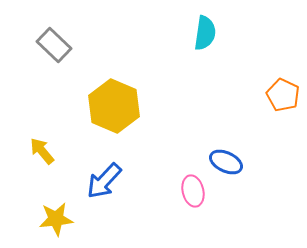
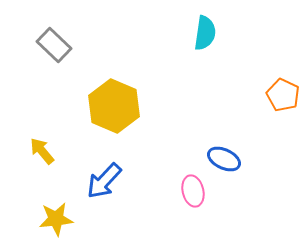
blue ellipse: moved 2 px left, 3 px up
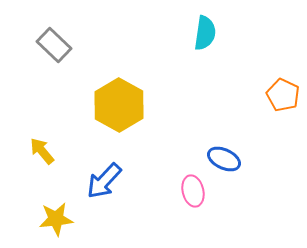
yellow hexagon: moved 5 px right, 1 px up; rotated 6 degrees clockwise
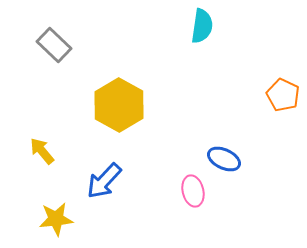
cyan semicircle: moved 3 px left, 7 px up
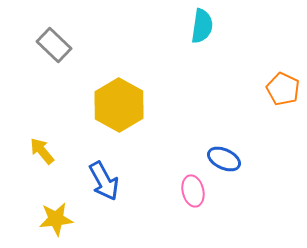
orange pentagon: moved 6 px up
blue arrow: rotated 72 degrees counterclockwise
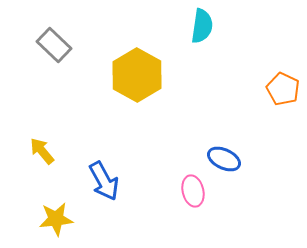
yellow hexagon: moved 18 px right, 30 px up
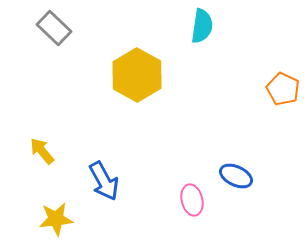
gray rectangle: moved 17 px up
blue ellipse: moved 12 px right, 17 px down
pink ellipse: moved 1 px left, 9 px down
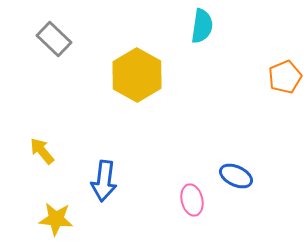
gray rectangle: moved 11 px down
orange pentagon: moved 2 px right, 12 px up; rotated 24 degrees clockwise
blue arrow: rotated 36 degrees clockwise
yellow star: rotated 12 degrees clockwise
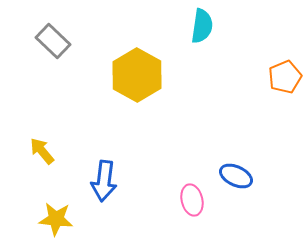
gray rectangle: moved 1 px left, 2 px down
